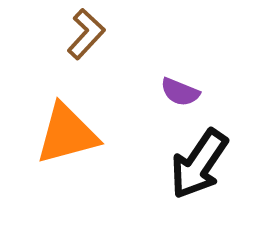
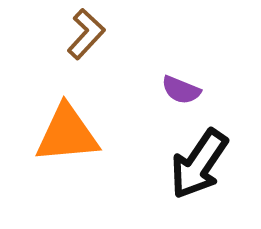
purple semicircle: moved 1 px right, 2 px up
orange triangle: rotated 10 degrees clockwise
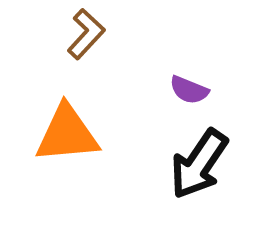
purple semicircle: moved 8 px right
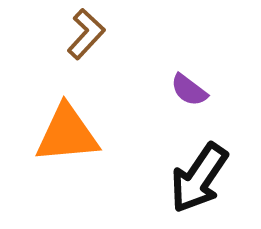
purple semicircle: rotated 15 degrees clockwise
black arrow: moved 14 px down
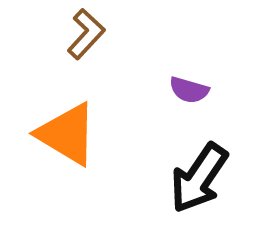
purple semicircle: rotated 21 degrees counterclockwise
orange triangle: rotated 36 degrees clockwise
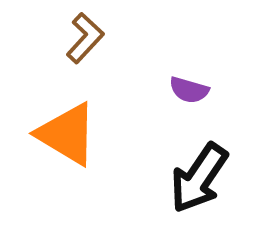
brown L-shape: moved 1 px left, 4 px down
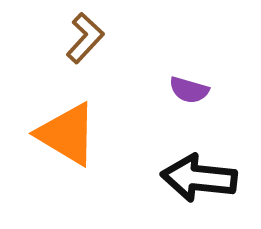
black arrow: rotated 62 degrees clockwise
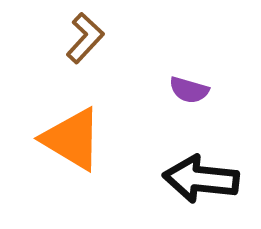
orange triangle: moved 5 px right, 5 px down
black arrow: moved 2 px right, 1 px down
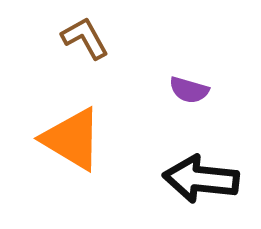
brown L-shape: rotated 72 degrees counterclockwise
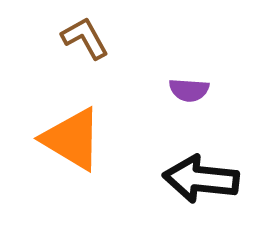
purple semicircle: rotated 12 degrees counterclockwise
